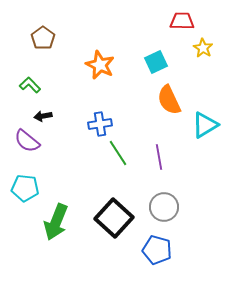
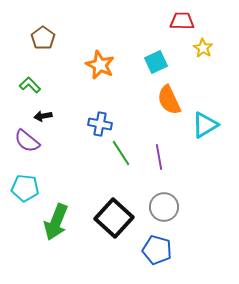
blue cross: rotated 20 degrees clockwise
green line: moved 3 px right
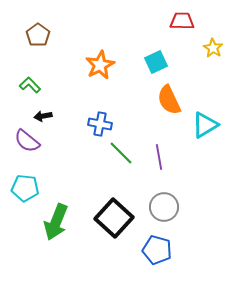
brown pentagon: moved 5 px left, 3 px up
yellow star: moved 10 px right
orange star: rotated 20 degrees clockwise
green line: rotated 12 degrees counterclockwise
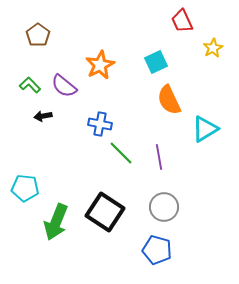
red trapezoid: rotated 115 degrees counterclockwise
yellow star: rotated 12 degrees clockwise
cyan triangle: moved 4 px down
purple semicircle: moved 37 px right, 55 px up
black square: moved 9 px left, 6 px up; rotated 9 degrees counterclockwise
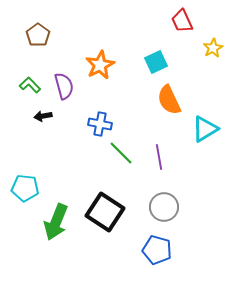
purple semicircle: rotated 144 degrees counterclockwise
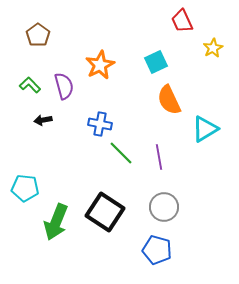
black arrow: moved 4 px down
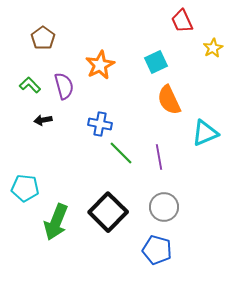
brown pentagon: moved 5 px right, 3 px down
cyan triangle: moved 4 px down; rotated 8 degrees clockwise
black square: moved 3 px right; rotated 12 degrees clockwise
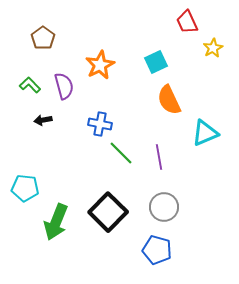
red trapezoid: moved 5 px right, 1 px down
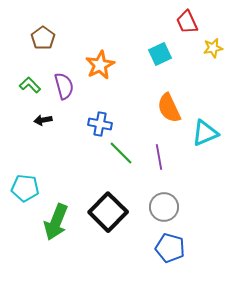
yellow star: rotated 18 degrees clockwise
cyan square: moved 4 px right, 8 px up
orange semicircle: moved 8 px down
blue pentagon: moved 13 px right, 2 px up
